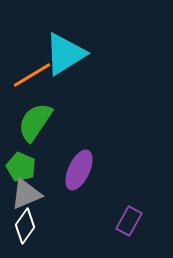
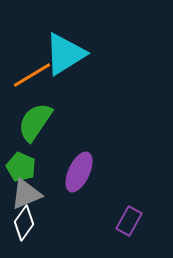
purple ellipse: moved 2 px down
white diamond: moved 1 px left, 3 px up
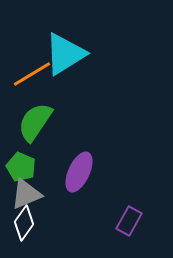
orange line: moved 1 px up
